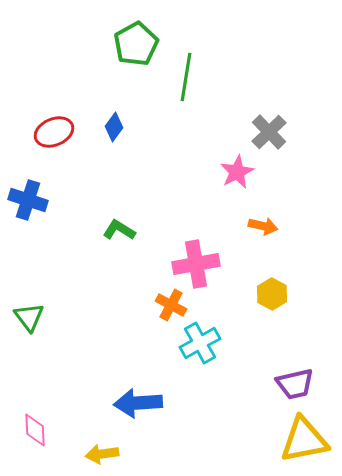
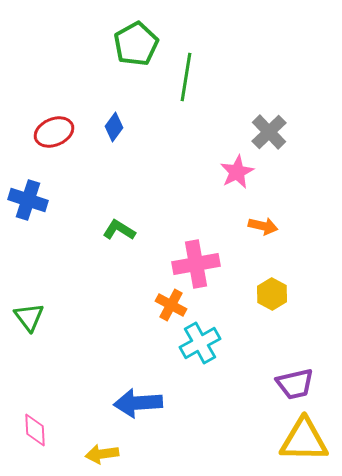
yellow triangle: rotated 12 degrees clockwise
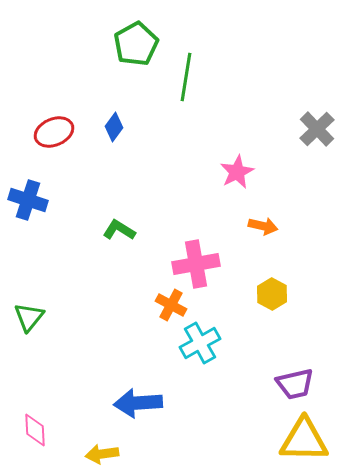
gray cross: moved 48 px right, 3 px up
green triangle: rotated 16 degrees clockwise
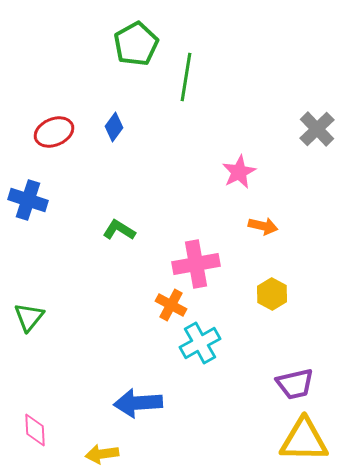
pink star: moved 2 px right
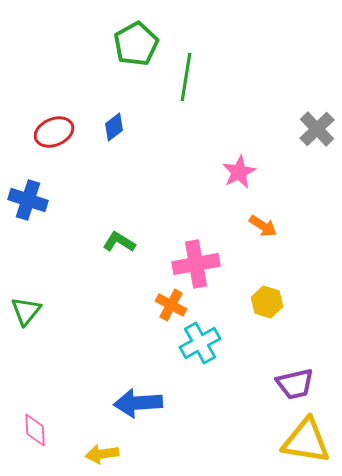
blue diamond: rotated 16 degrees clockwise
orange arrow: rotated 20 degrees clockwise
green L-shape: moved 12 px down
yellow hexagon: moved 5 px left, 8 px down; rotated 12 degrees counterclockwise
green triangle: moved 3 px left, 6 px up
yellow triangle: moved 2 px right, 1 px down; rotated 8 degrees clockwise
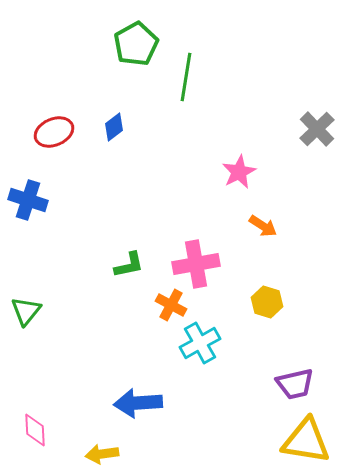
green L-shape: moved 10 px right, 23 px down; rotated 136 degrees clockwise
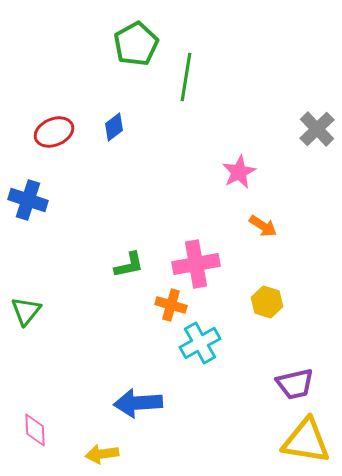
orange cross: rotated 12 degrees counterclockwise
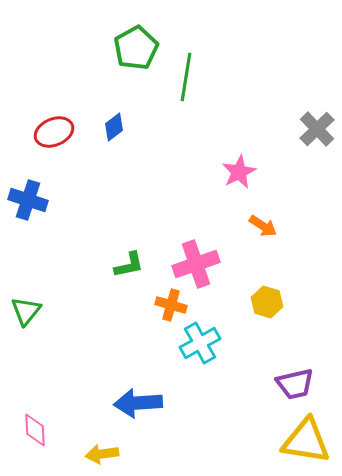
green pentagon: moved 4 px down
pink cross: rotated 9 degrees counterclockwise
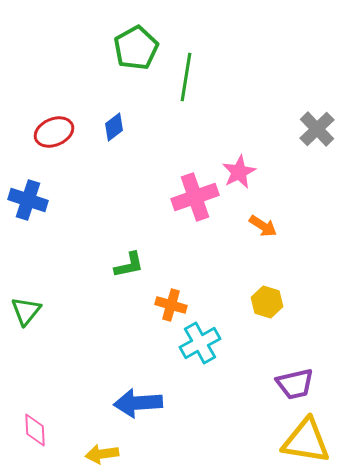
pink cross: moved 1 px left, 67 px up
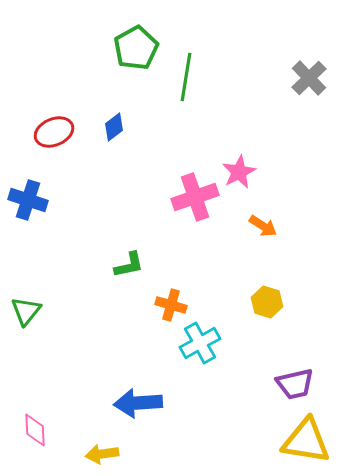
gray cross: moved 8 px left, 51 px up
